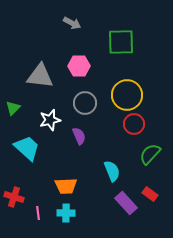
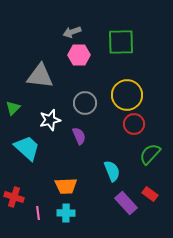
gray arrow: moved 9 px down; rotated 132 degrees clockwise
pink hexagon: moved 11 px up
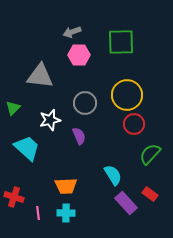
cyan semicircle: moved 1 px right, 4 px down; rotated 10 degrees counterclockwise
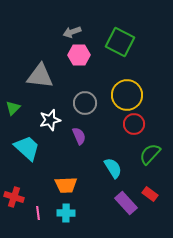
green square: moved 1 px left; rotated 28 degrees clockwise
cyan semicircle: moved 7 px up
orange trapezoid: moved 1 px up
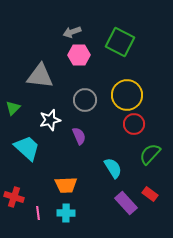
gray circle: moved 3 px up
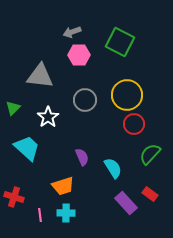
white star: moved 2 px left, 3 px up; rotated 20 degrees counterclockwise
purple semicircle: moved 3 px right, 21 px down
orange trapezoid: moved 3 px left, 1 px down; rotated 15 degrees counterclockwise
pink line: moved 2 px right, 2 px down
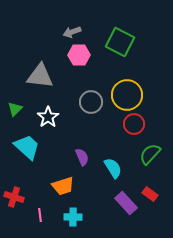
gray circle: moved 6 px right, 2 px down
green triangle: moved 2 px right, 1 px down
cyan trapezoid: moved 1 px up
cyan cross: moved 7 px right, 4 px down
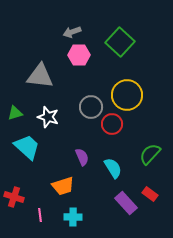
green square: rotated 16 degrees clockwise
gray circle: moved 5 px down
green triangle: moved 4 px down; rotated 28 degrees clockwise
white star: rotated 20 degrees counterclockwise
red circle: moved 22 px left
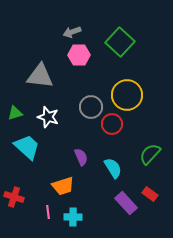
purple semicircle: moved 1 px left
pink line: moved 8 px right, 3 px up
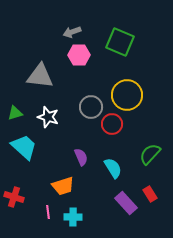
green square: rotated 20 degrees counterclockwise
cyan trapezoid: moved 3 px left
red rectangle: rotated 21 degrees clockwise
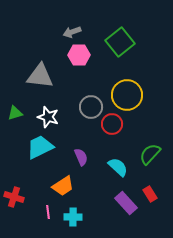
green square: rotated 28 degrees clockwise
cyan trapezoid: moved 16 px right; rotated 68 degrees counterclockwise
cyan semicircle: moved 5 px right, 1 px up; rotated 15 degrees counterclockwise
orange trapezoid: rotated 15 degrees counterclockwise
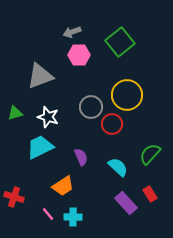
gray triangle: rotated 28 degrees counterclockwise
pink line: moved 2 px down; rotated 32 degrees counterclockwise
